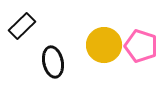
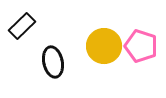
yellow circle: moved 1 px down
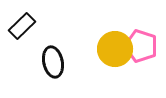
yellow circle: moved 11 px right, 3 px down
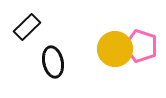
black rectangle: moved 5 px right, 1 px down
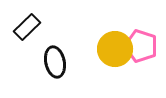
black ellipse: moved 2 px right
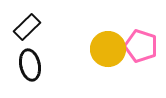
yellow circle: moved 7 px left
black ellipse: moved 25 px left, 3 px down
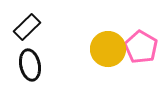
pink pentagon: moved 1 px down; rotated 12 degrees clockwise
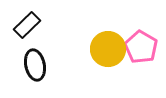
black rectangle: moved 2 px up
black ellipse: moved 5 px right
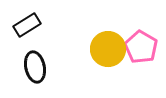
black rectangle: rotated 12 degrees clockwise
black ellipse: moved 2 px down
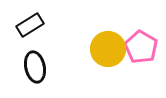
black rectangle: moved 3 px right
